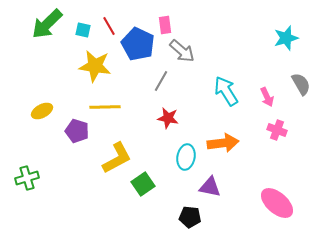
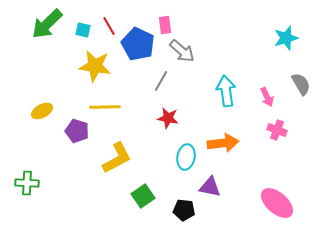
cyan arrow: rotated 24 degrees clockwise
green cross: moved 5 px down; rotated 20 degrees clockwise
green square: moved 12 px down
black pentagon: moved 6 px left, 7 px up
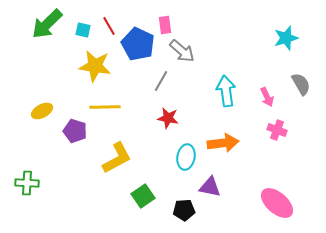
purple pentagon: moved 2 px left
black pentagon: rotated 10 degrees counterclockwise
